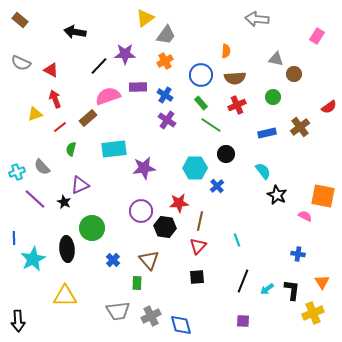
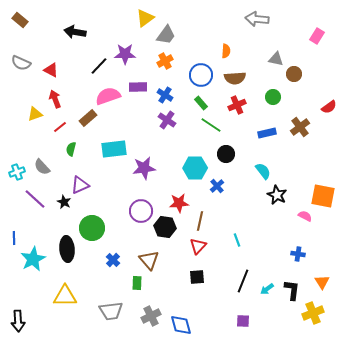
gray trapezoid at (118, 311): moved 7 px left
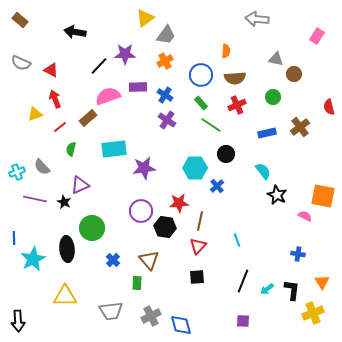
red semicircle at (329, 107): rotated 112 degrees clockwise
purple line at (35, 199): rotated 30 degrees counterclockwise
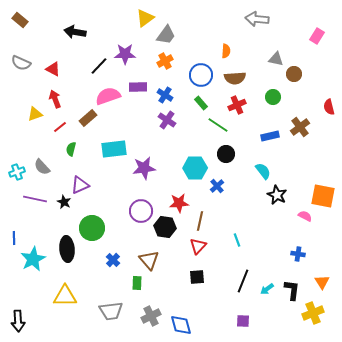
red triangle at (51, 70): moved 2 px right, 1 px up
green line at (211, 125): moved 7 px right
blue rectangle at (267, 133): moved 3 px right, 3 px down
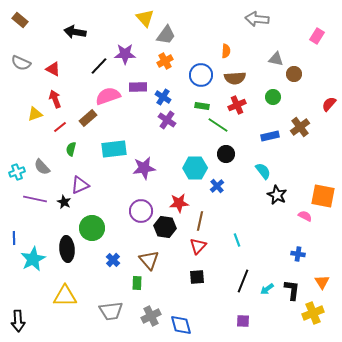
yellow triangle at (145, 18): rotated 36 degrees counterclockwise
blue cross at (165, 95): moved 2 px left, 2 px down
green rectangle at (201, 103): moved 1 px right, 3 px down; rotated 40 degrees counterclockwise
red semicircle at (329, 107): moved 3 px up; rotated 56 degrees clockwise
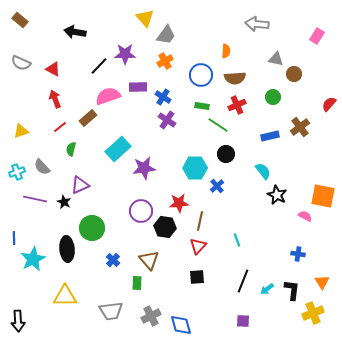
gray arrow at (257, 19): moved 5 px down
yellow triangle at (35, 114): moved 14 px left, 17 px down
cyan rectangle at (114, 149): moved 4 px right; rotated 35 degrees counterclockwise
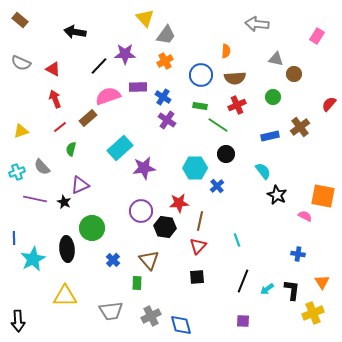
green rectangle at (202, 106): moved 2 px left
cyan rectangle at (118, 149): moved 2 px right, 1 px up
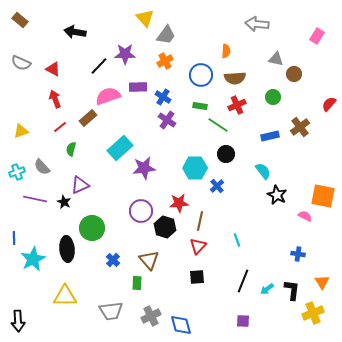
black hexagon at (165, 227): rotated 10 degrees clockwise
